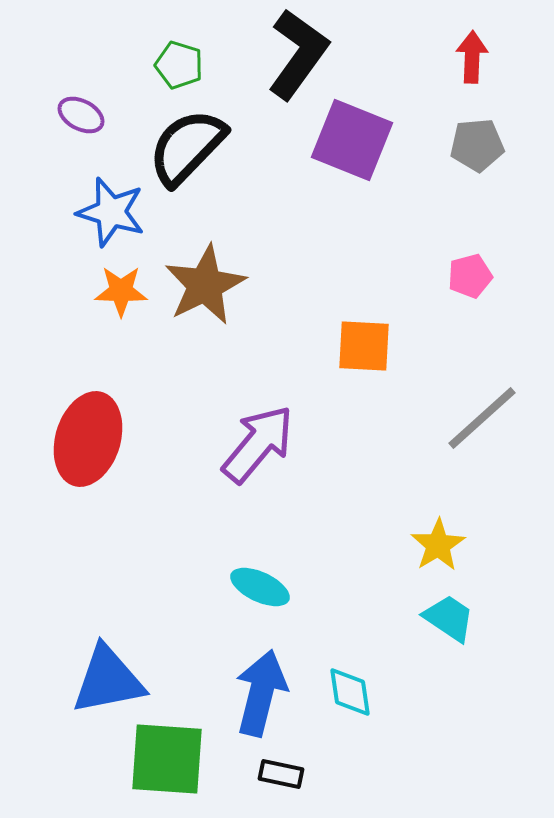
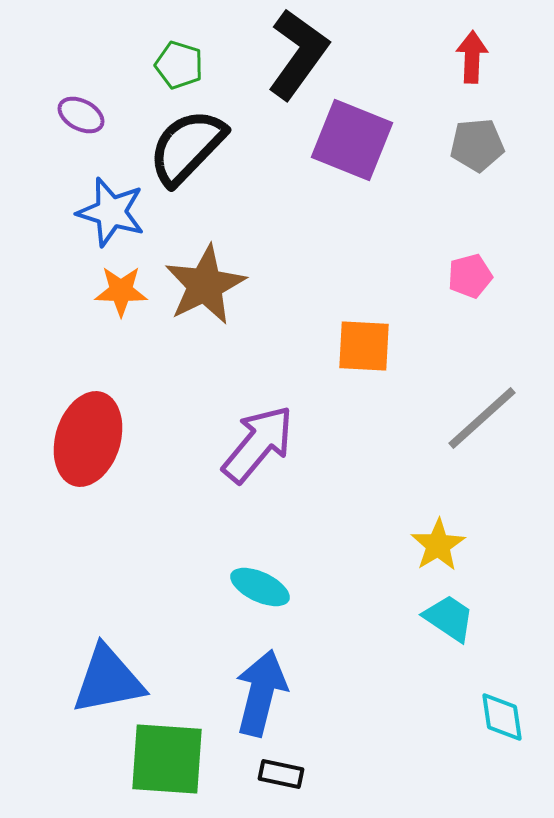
cyan diamond: moved 152 px right, 25 px down
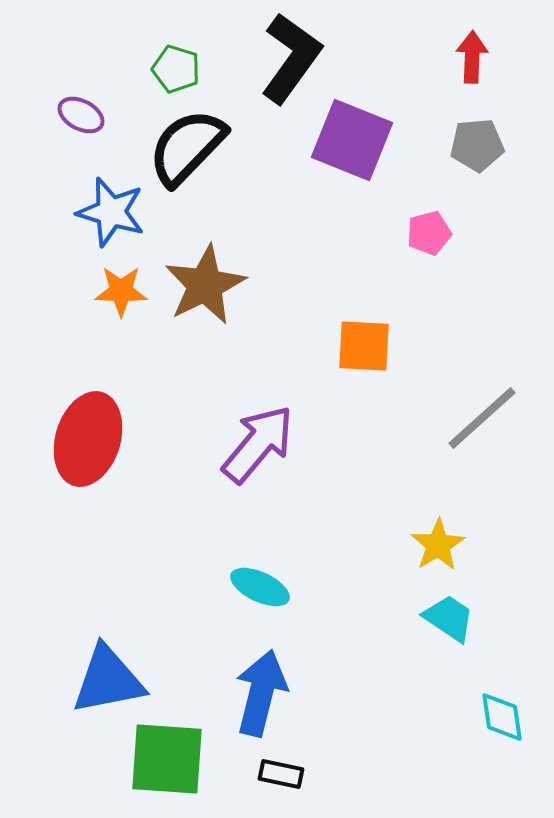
black L-shape: moved 7 px left, 4 px down
green pentagon: moved 3 px left, 4 px down
pink pentagon: moved 41 px left, 43 px up
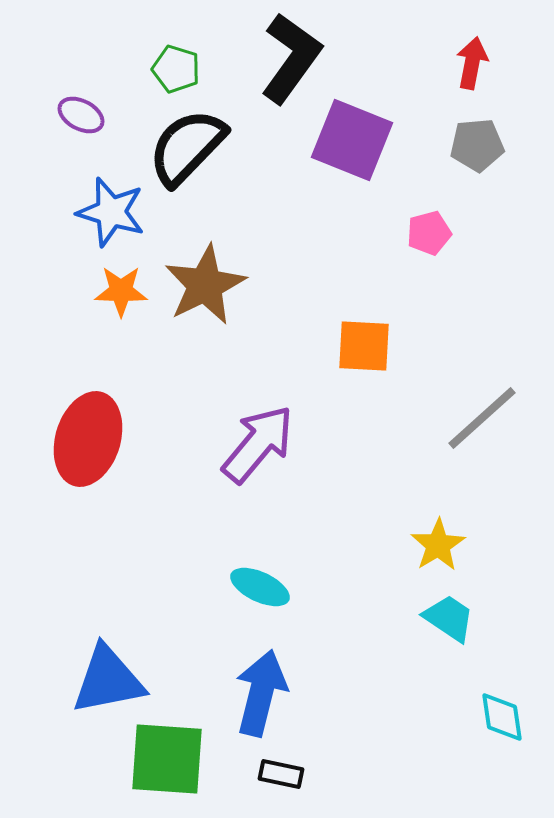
red arrow: moved 6 px down; rotated 9 degrees clockwise
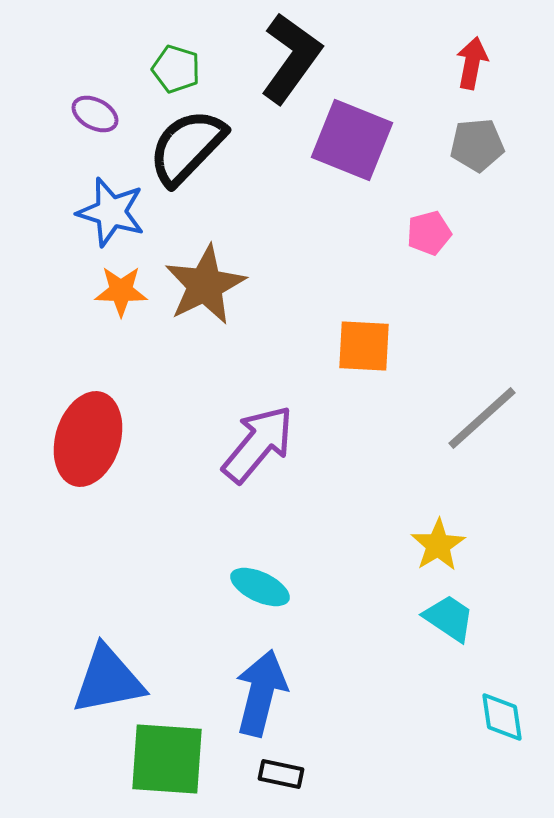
purple ellipse: moved 14 px right, 1 px up
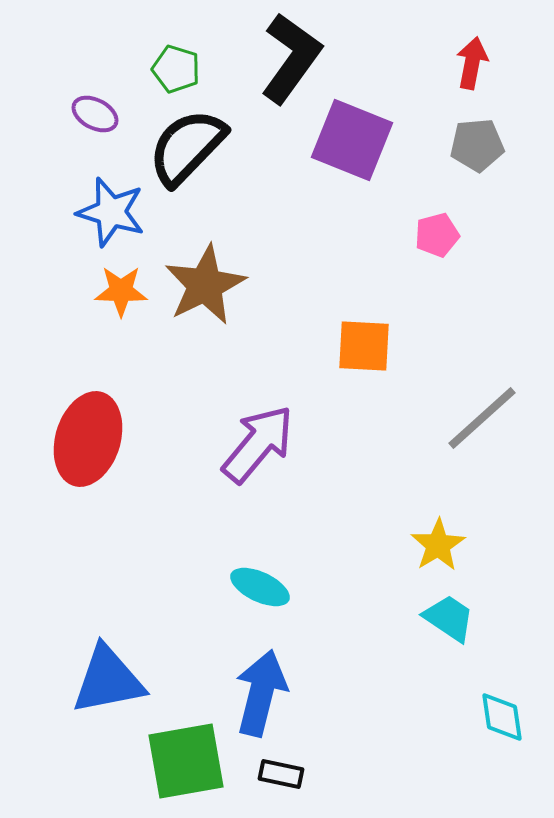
pink pentagon: moved 8 px right, 2 px down
green square: moved 19 px right, 2 px down; rotated 14 degrees counterclockwise
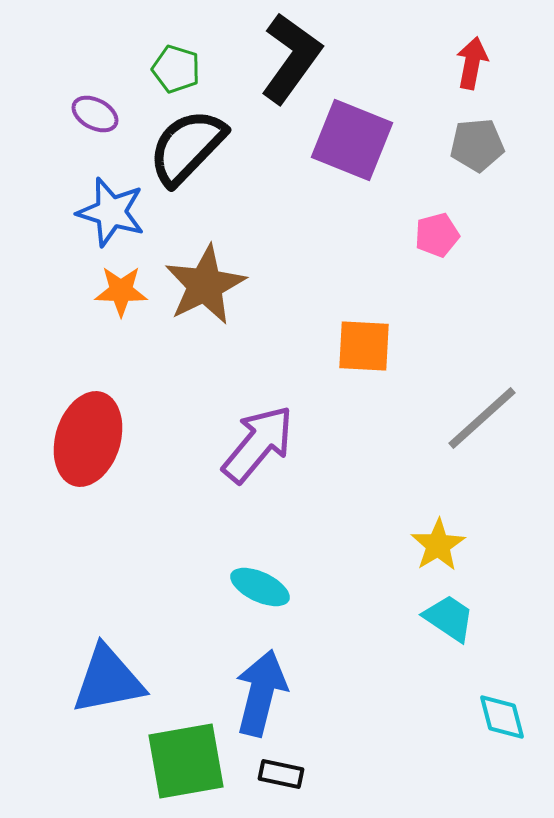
cyan diamond: rotated 6 degrees counterclockwise
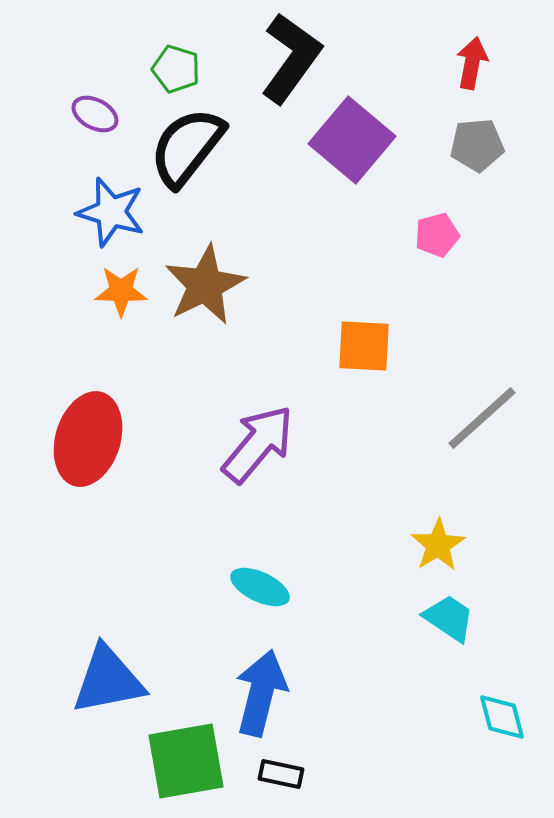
purple square: rotated 18 degrees clockwise
black semicircle: rotated 6 degrees counterclockwise
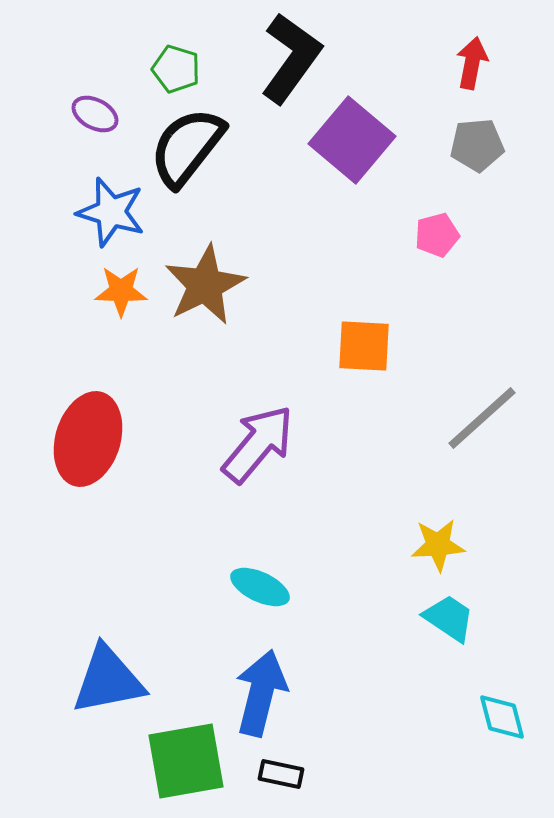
yellow star: rotated 28 degrees clockwise
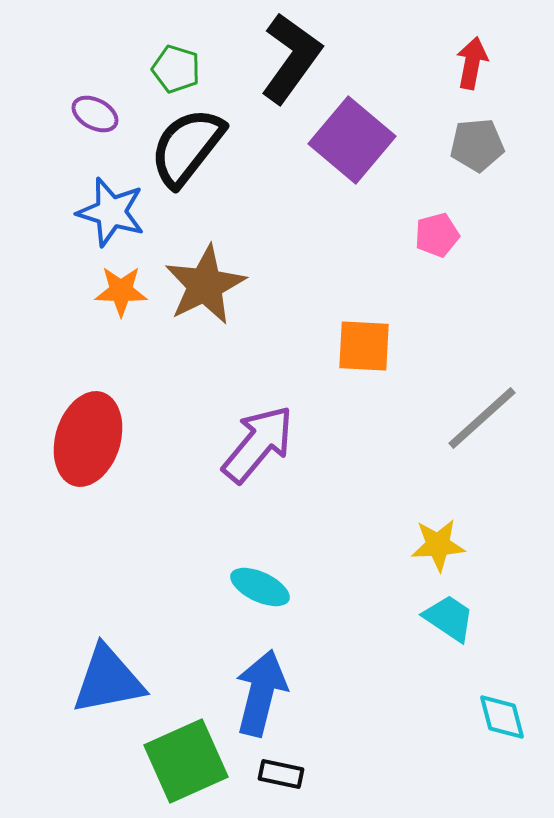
green square: rotated 14 degrees counterclockwise
